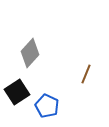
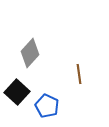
brown line: moved 7 px left; rotated 30 degrees counterclockwise
black square: rotated 15 degrees counterclockwise
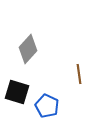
gray diamond: moved 2 px left, 4 px up
black square: rotated 25 degrees counterclockwise
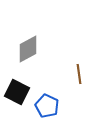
gray diamond: rotated 20 degrees clockwise
black square: rotated 10 degrees clockwise
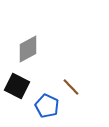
brown line: moved 8 px left, 13 px down; rotated 36 degrees counterclockwise
black square: moved 6 px up
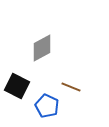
gray diamond: moved 14 px right, 1 px up
brown line: rotated 24 degrees counterclockwise
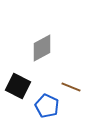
black square: moved 1 px right
